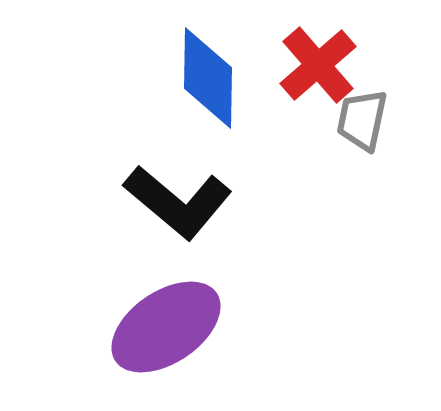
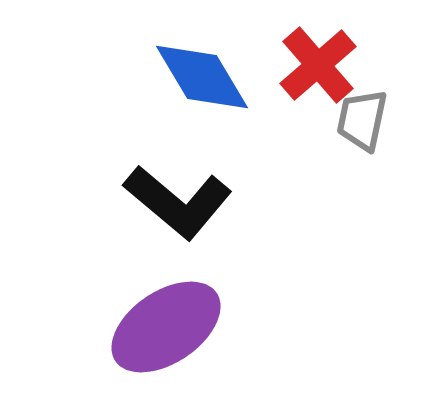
blue diamond: moved 6 px left, 1 px up; rotated 32 degrees counterclockwise
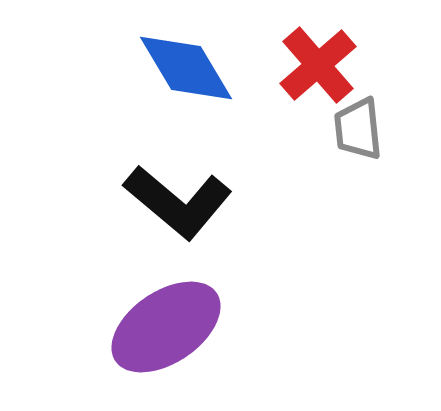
blue diamond: moved 16 px left, 9 px up
gray trapezoid: moved 4 px left, 9 px down; rotated 18 degrees counterclockwise
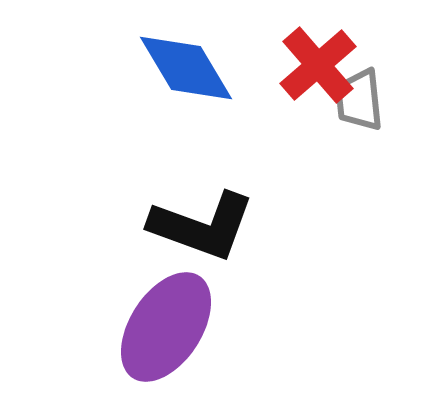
gray trapezoid: moved 1 px right, 29 px up
black L-shape: moved 24 px right, 24 px down; rotated 20 degrees counterclockwise
purple ellipse: rotated 23 degrees counterclockwise
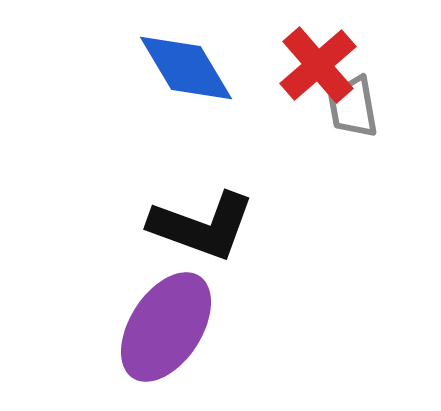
gray trapezoid: moved 6 px left, 7 px down; rotated 4 degrees counterclockwise
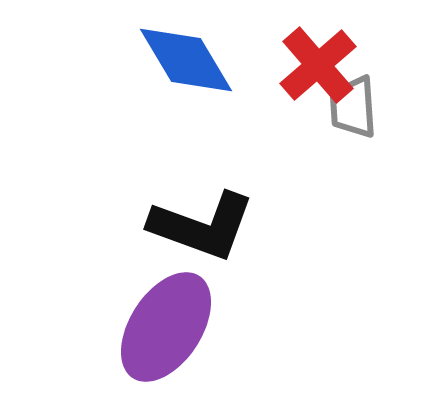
blue diamond: moved 8 px up
gray trapezoid: rotated 6 degrees clockwise
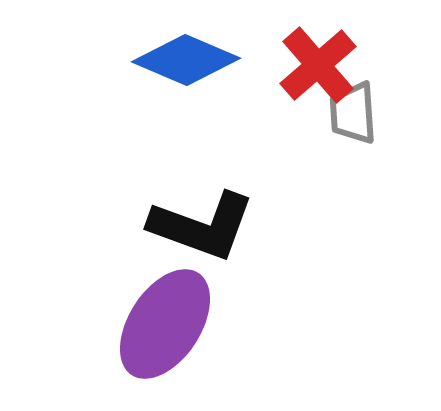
blue diamond: rotated 36 degrees counterclockwise
gray trapezoid: moved 6 px down
purple ellipse: moved 1 px left, 3 px up
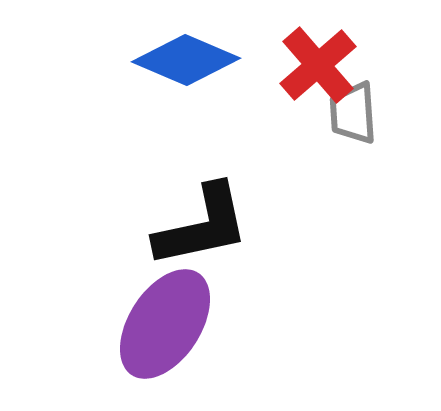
black L-shape: rotated 32 degrees counterclockwise
